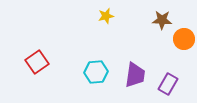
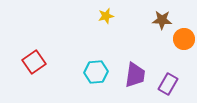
red square: moved 3 px left
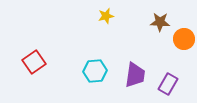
brown star: moved 2 px left, 2 px down
cyan hexagon: moved 1 px left, 1 px up
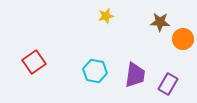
orange circle: moved 1 px left
cyan hexagon: rotated 15 degrees clockwise
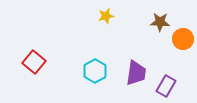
red square: rotated 15 degrees counterclockwise
cyan hexagon: rotated 20 degrees clockwise
purple trapezoid: moved 1 px right, 2 px up
purple rectangle: moved 2 px left, 2 px down
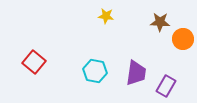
yellow star: rotated 21 degrees clockwise
cyan hexagon: rotated 20 degrees counterclockwise
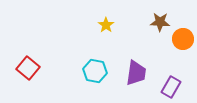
yellow star: moved 9 px down; rotated 28 degrees clockwise
red square: moved 6 px left, 6 px down
purple rectangle: moved 5 px right, 1 px down
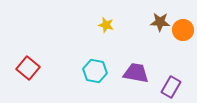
yellow star: rotated 21 degrees counterclockwise
orange circle: moved 9 px up
purple trapezoid: rotated 88 degrees counterclockwise
